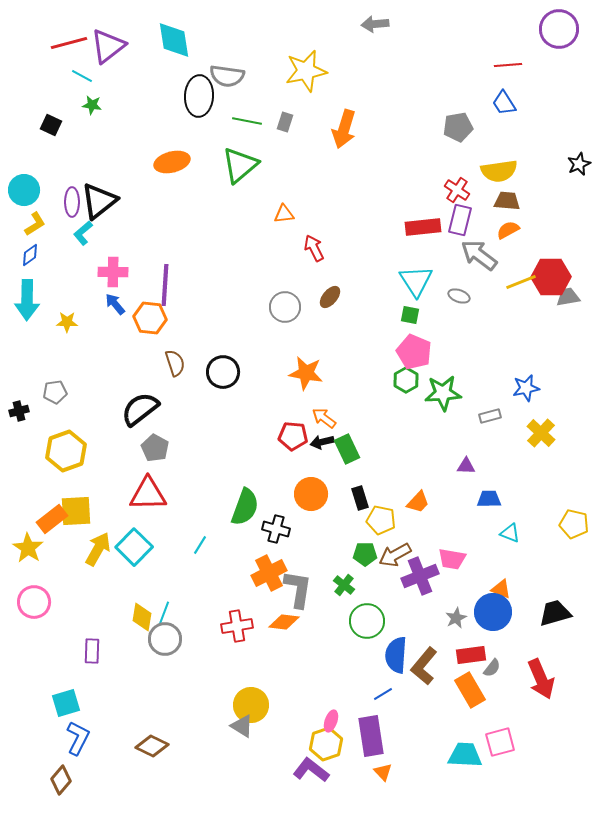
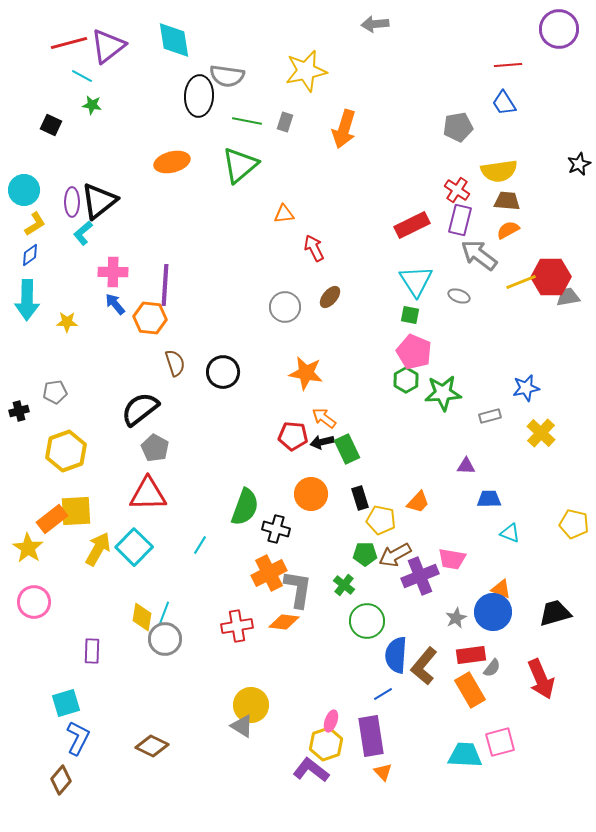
red rectangle at (423, 227): moved 11 px left, 2 px up; rotated 20 degrees counterclockwise
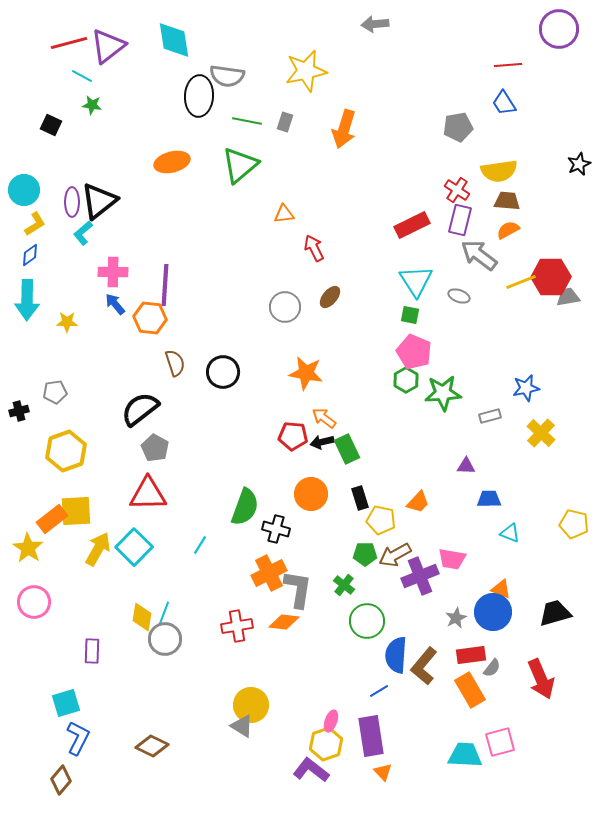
blue line at (383, 694): moved 4 px left, 3 px up
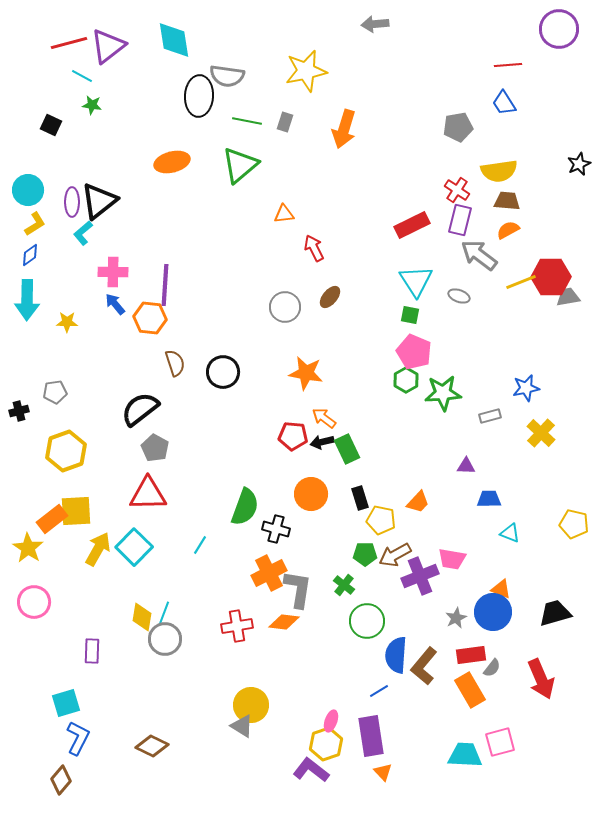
cyan circle at (24, 190): moved 4 px right
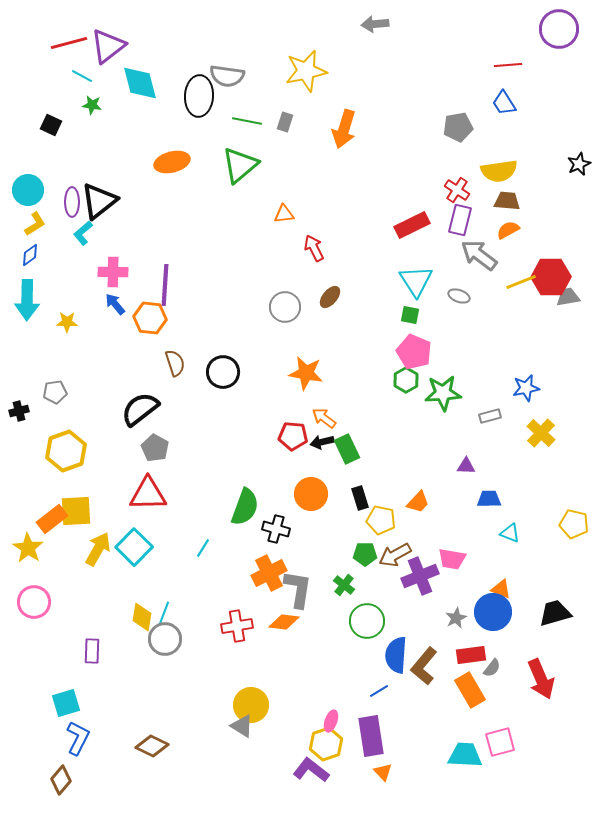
cyan diamond at (174, 40): moved 34 px left, 43 px down; rotated 6 degrees counterclockwise
cyan line at (200, 545): moved 3 px right, 3 px down
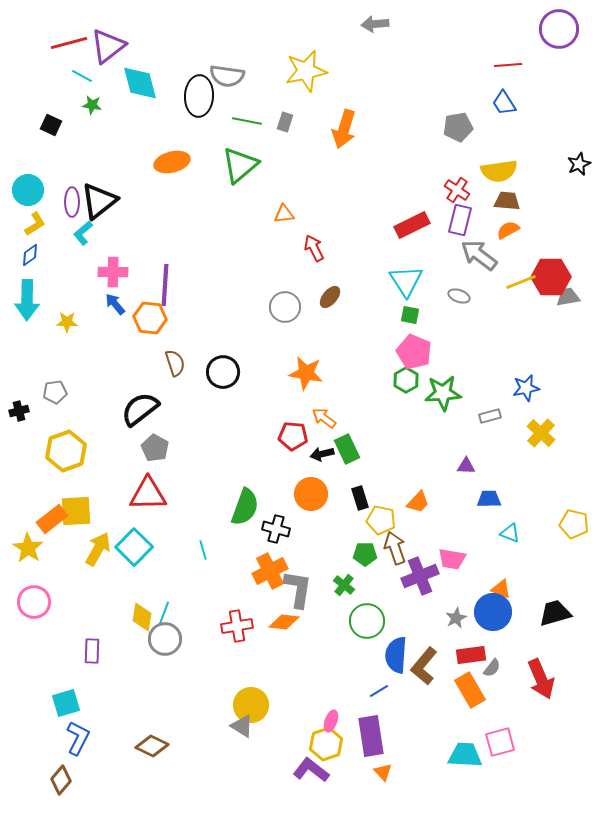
cyan triangle at (416, 281): moved 10 px left
black arrow at (322, 442): moved 12 px down
cyan line at (203, 548): moved 2 px down; rotated 48 degrees counterclockwise
brown arrow at (395, 555): moved 7 px up; rotated 100 degrees clockwise
orange cross at (269, 573): moved 1 px right, 2 px up
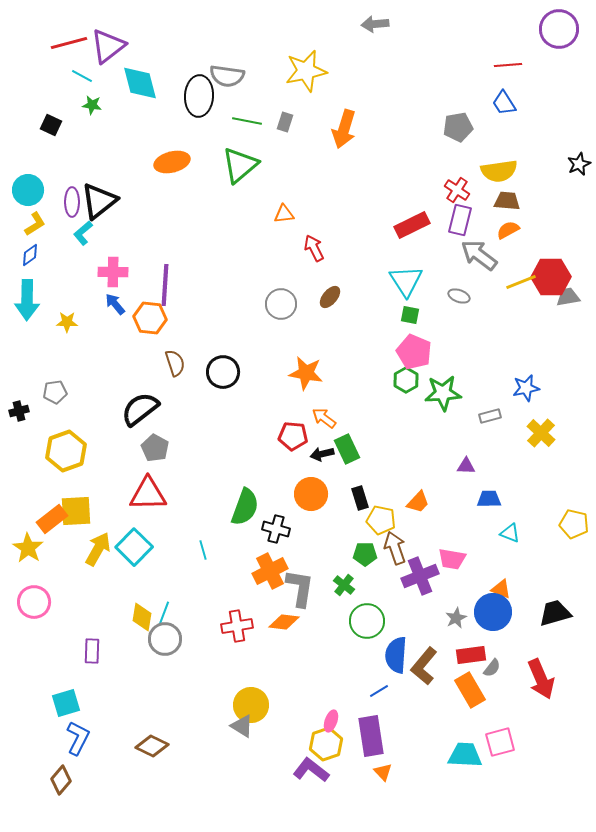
gray circle at (285, 307): moved 4 px left, 3 px up
gray L-shape at (298, 589): moved 2 px right, 1 px up
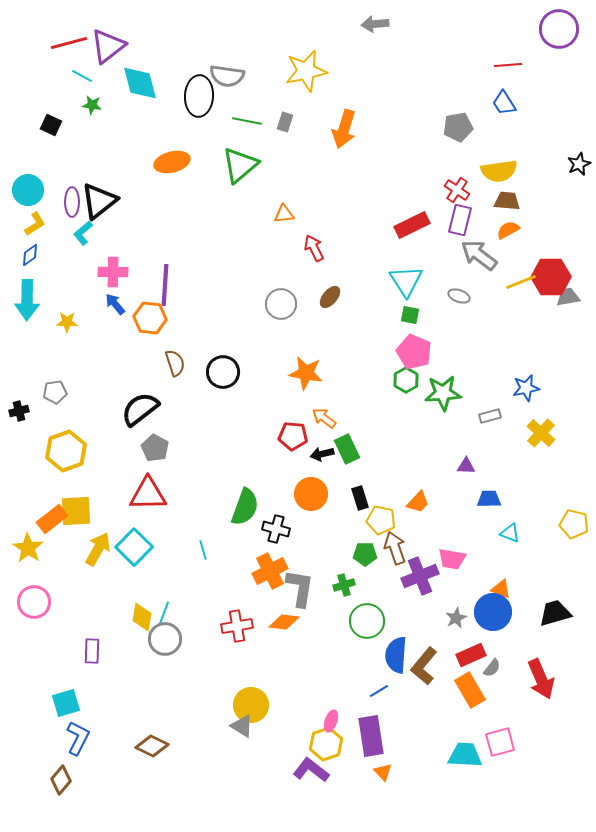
green cross at (344, 585): rotated 35 degrees clockwise
red rectangle at (471, 655): rotated 16 degrees counterclockwise
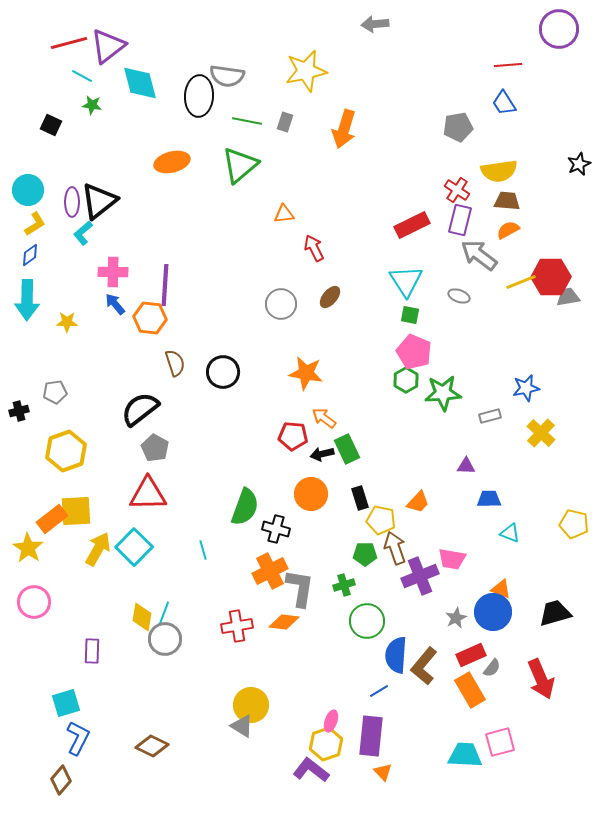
purple rectangle at (371, 736): rotated 15 degrees clockwise
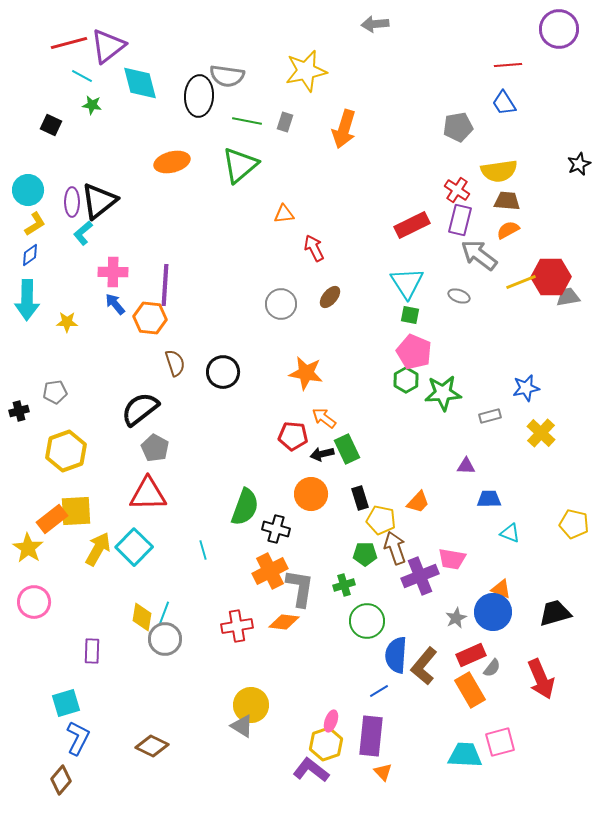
cyan triangle at (406, 281): moved 1 px right, 2 px down
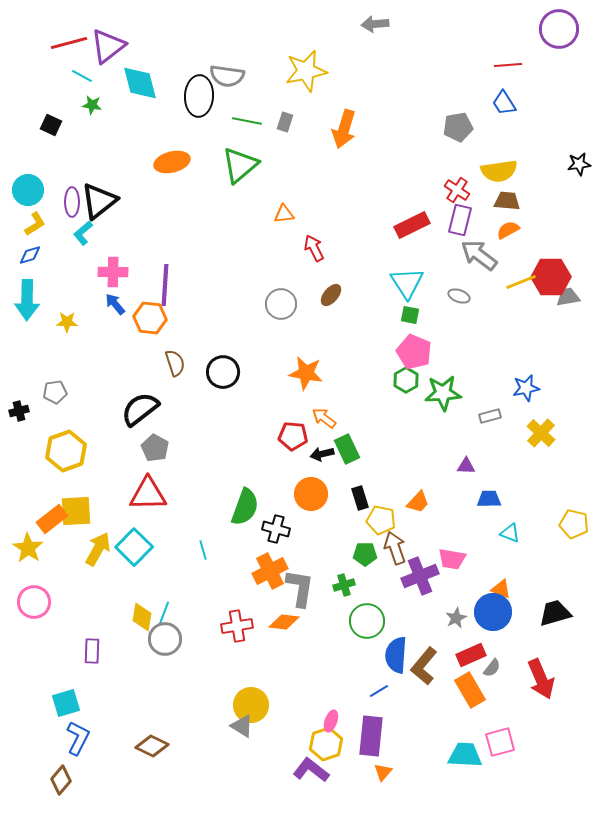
black star at (579, 164): rotated 15 degrees clockwise
blue diamond at (30, 255): rotated 20 degrees clockwise
brown ellipse at (330, 297): moved 1 px right, 2 px up
orange triangle at (383, 772): rotated 24 degrees clockwise
